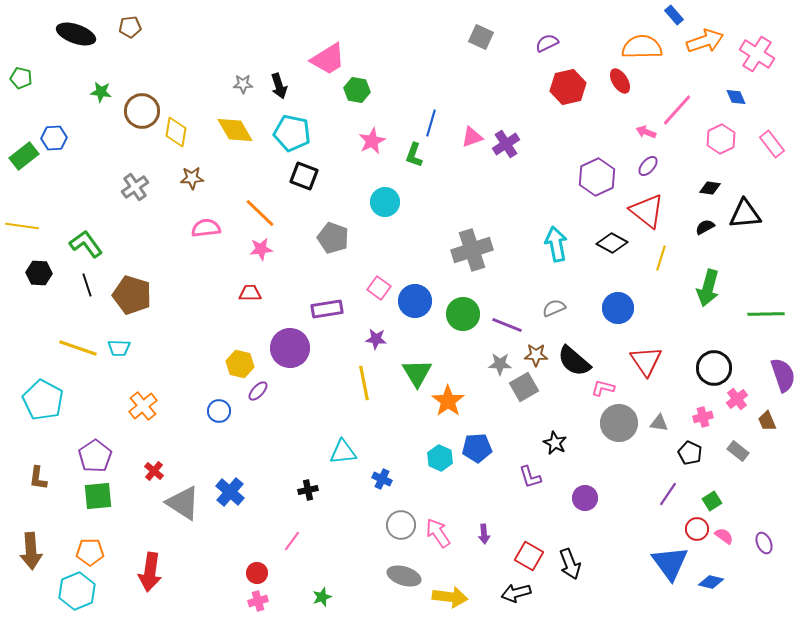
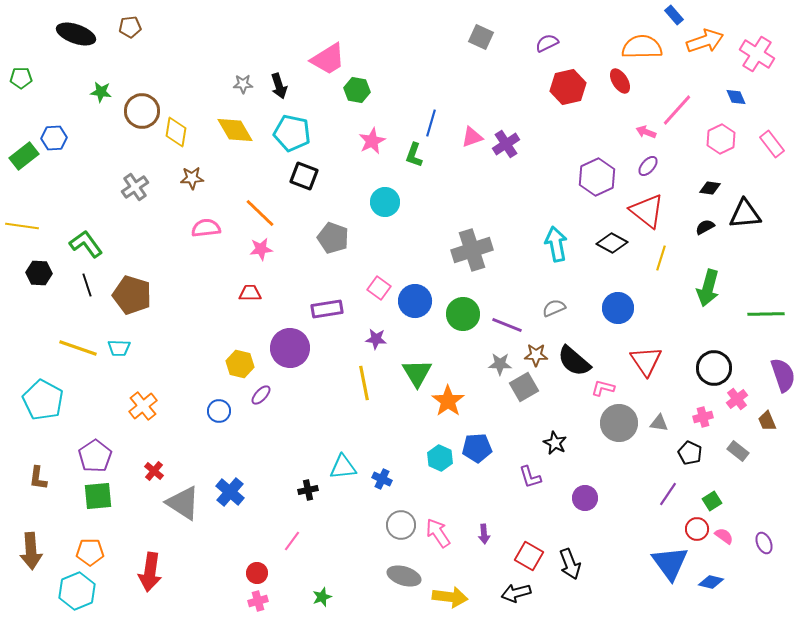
green pentagon at (21, 78): rotated 15 degrees counterclockwise
purple ellipse at (258, 391): moved 3 px right, 4 px down
cyan triangle at (343, 452): moved 15 px down
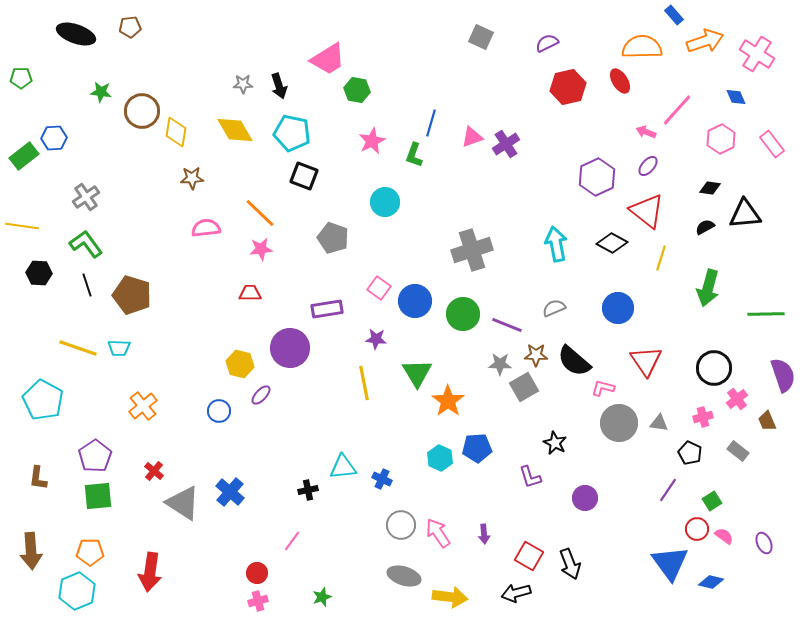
gray cross at (135, 187): moved 49 px left, 10 px down
purple line at (668, 494): moved 4 px up
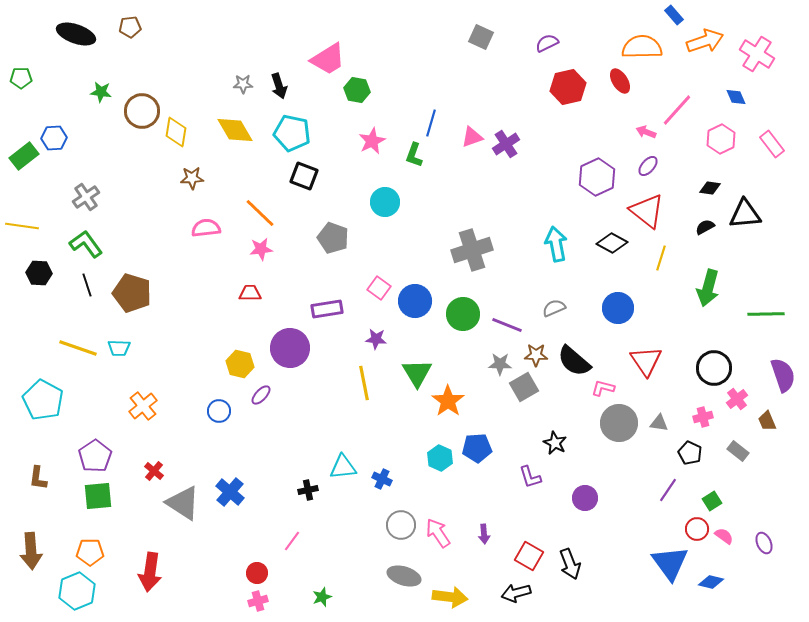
brown pentagon at (132, 295): moved 2 px up
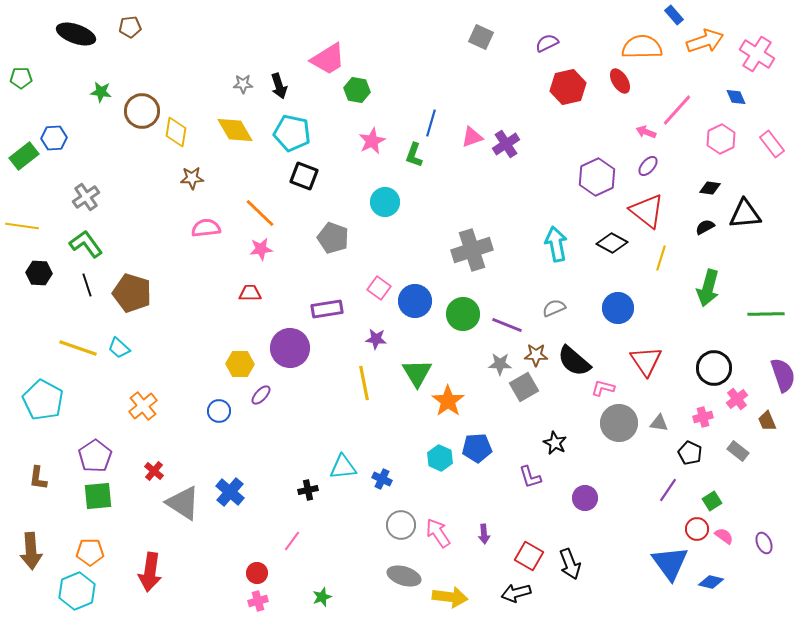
cyan trapezoid at (119, 348): rotated 40 degrees clockwise
yellow hexagon at (240, 364): rotated 12 degrees counterclockwise
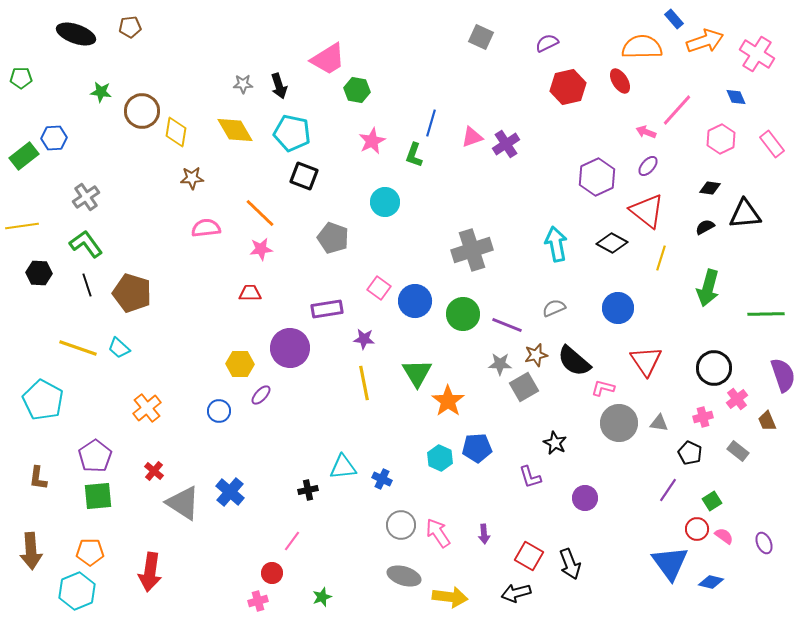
blue rectangle at (674, 15): moved 4 px down
yellow line at (22, 226): rotated 16 degrees counterclockwise
purple star at (376, 339): moved 12 px left
brown star at (536, 355): rotated 15 degrees counterclockwise
orange cross at (143, 406): moved 4 px right, 2 px down
red circle at (257, 573): moved 15 px right
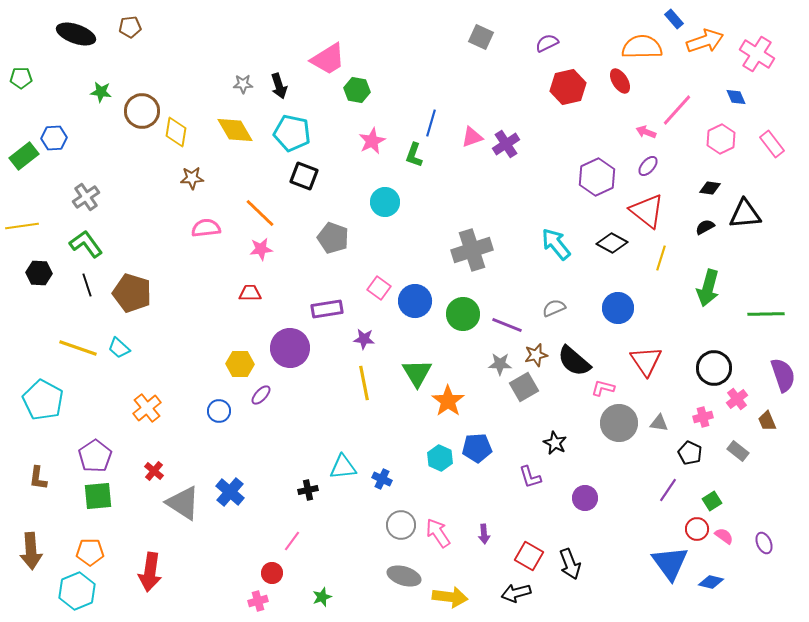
cyan arrow at (556, 244): rotated 28 degrees counterclockwise
